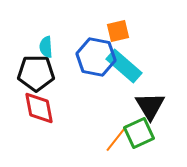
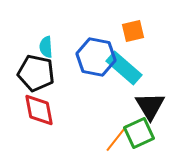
orange square: moved 15 px right
cyan rectangle: moved 2 px down
black pentagon: rotated 12 degrees clockwise
red diamond: moved 2 px down
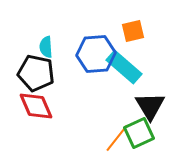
blue hexagon: moved 3 px up; rotated 15 degrees counterclockwise
cyan rectangle: moved 1 px up
red diamond: moved 3 px left, 4 px up; rotated 12 degrees counterclockwise
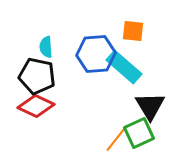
orange square: rotated 20 degrees clockwise
black pentagon: moved 1 px right, 3 px down
red diamond: rotated 42 degrees counterclockwise
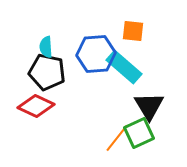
black pentagon: moved 10 px right, 4 px up
black triangle: moved 1 px left
